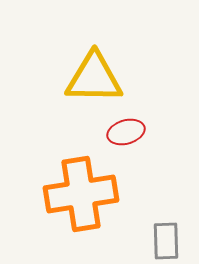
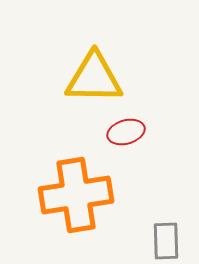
orange cross: moved 5 px left, 1 px down
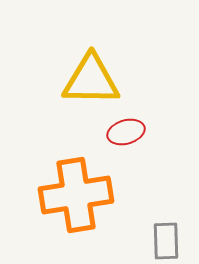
yellow triangle: moved 3 px left, 2 px down
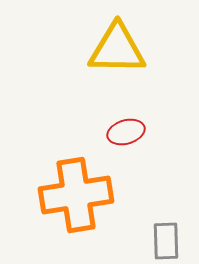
yellow triangle: moved 26 px right, 31 px up
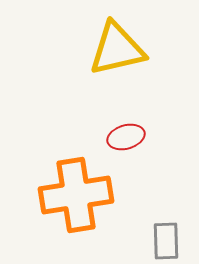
yellow triangle: rotated 14 degrees counterclockwise
red ellipse: moved 5 px down
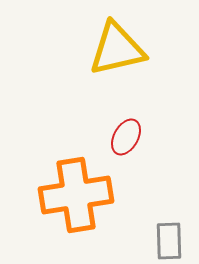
red ellipse: rotated 45 degrees counterclockwise
gray rectangle: moved 3 px right
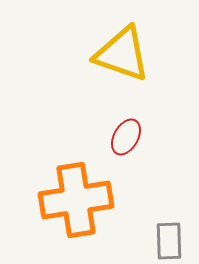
yellow triangle: moved 5 px right, 5 px down; rotated 32 degrees clockwise
orange cross: moved 5 px down
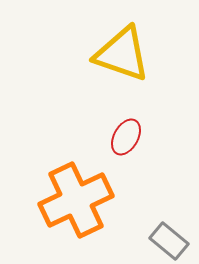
orange cross: rotated 16 degrees counterclockwise
gray rectangle: rotated 48 degrees counterclockwise
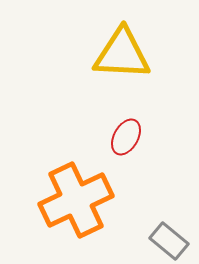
yellow triangle: rotated 16 degrees counterclockwise
